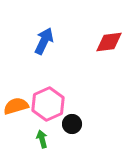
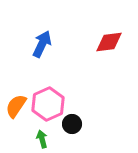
blue arrow: moved 2 px left, 3 px down
orange semicircle: rotated 40 degrees counterclockwise
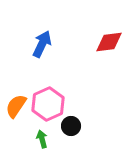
black circle: moved 1 px left, 2 px down
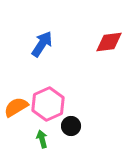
blue arrow: rotated 8 degrees clockwise
orange semicircle: moved 1 px down; rotated 25 degrees clockwise
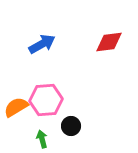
blue arrow: rotated 28 degrees clockwise
pink hexagon: moved 2 px left, 4 px up; rotated 20 degrees clockwise
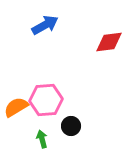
blue arrow: moved 3 px right, 19 px up
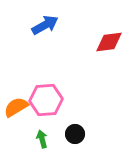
black circle: moved 4 px right, 8 px down
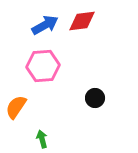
red diamond: moved 27 px left, 21 px up
pink hexagon: moved 3 px left, 34 px up
orange semicircle: rotated 25 degrees counterclockwise
black circle: moved 20 px right, 36 px up
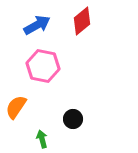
red diamond: rotated 32 degrees counterclockwise
blue arrow: moved 8 px left
pink hexagon: rotated 16 degrees clockwise
black circle: moved 22 px left, 21 px down
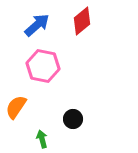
blue arrow: rotated 12 degrees counterclockwise
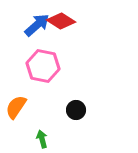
red diamond: moved 21 px left; rotated 72 degrees clockwise
black circle: moved 3 px right, 9 px up
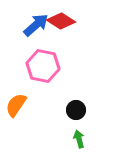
blue arrow: moved 1 px left
orange semicircle: moved 2 px up
green arrow: moved 37 px right
